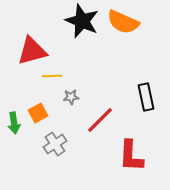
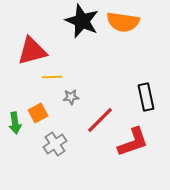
orange semicircle: rotated 16 degrees counterclockwise
yellow line: moved 1 px down
green arrow: moved 1 px right
red L-shape: moved 2 px right, 14 px up; rotated 112 degrees counterclockwise
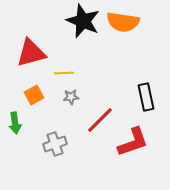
black star: moved 1 px right
red triangle: moved 1 px left, 2 px down
yellow line: moved 12 px right, 4 px up
orange square: moved 4 px left, 18 px up
gray cross: rotated 15 degrees clockwise
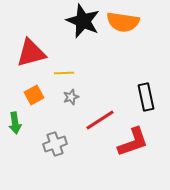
gray star: rotated 14 degrees counterclockwise
red line: rotated 12 degrees clockwise
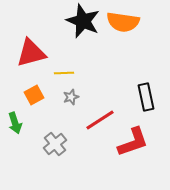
green arrow: rotated 10 degrees counterclockwise
gray cross: rotated 20 degrees counterclockwise
